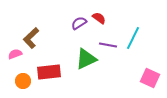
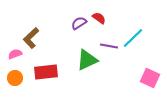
cyan line: rotated 20 degrees clockwise
purple line: moved 1 px right, 1 px down
green triangle: moved 1 px right, 1 px down
red rectangle: moved 3 px left
orange circle: moved 8 px left, 3 px up
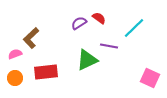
cyan line: moved 1 px right, 10 px up
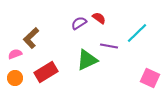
cyan line: moved 3 px right, 5 px down
red rectangle: rotated 25 degrees counterclockwise
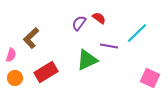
purple semicircle: rotated 21 degrees counterclockwise
pink semicircle: moved 4 px left, 1 px down; rotated 128 degrees clockwise
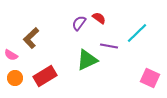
pink semicircle: rotated 104 degrees clockwise
red rectangle: moved 1 px left, 4 px down
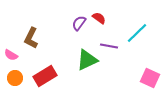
brown L-shape: rotated 20 degrees counterclockwise
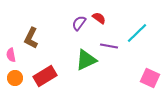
pink semicircle: rotated 48 degrees clockwise
green triangle: moved 1 px left
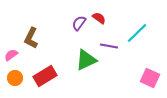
pink semicircle: rotated 64 degrees clockwise
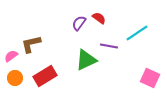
cyan line: rotated 10 degrees clockwise
brown L-shape: moved 6 px down; rotated 50 degrees clockwise
pink semicircle: moved 1 px down
